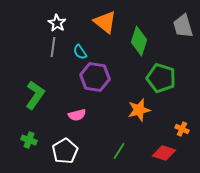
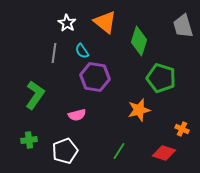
white star: moved 10 px right
gray line: moved 1 px right, 6 px down
cyan semicircle: moved 2 px right, 1 px up
green cross: rotated 28 degrees counterclockwise
white pentagon: rotated 10 degrees clockwise
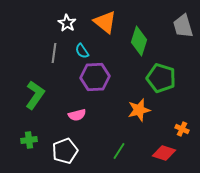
purple hexagon: rotated 12 degrees counterclockwise
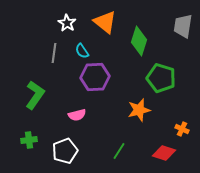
gray trapezoid: rotated 25 degrees clockwise
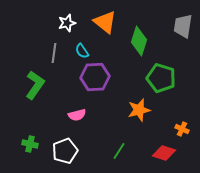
white star: rotated 24 degrees clockwise
green L-shape: moved 10 px up
green cross: moved 1 px right, 4 px down; rotated 21 degrees clockwise
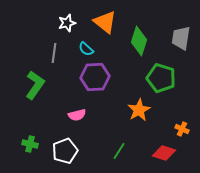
gray trapezoid: moved 2 px left, 12 px down
cyan semicircle: moved 4 px right, 2 px up; rotated 14 degrees counterclockwise
orange star: rotated 15 degrees counterclockwise
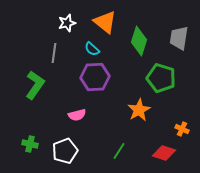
gray trapezoid: moved 2 px left
cyan semicircle: moved 6 px right
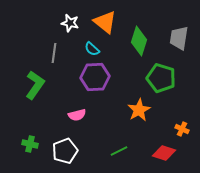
white star: moved 3 px right; rotated 30 degrees clockwise
green line: rotated 30 degrees clockwise
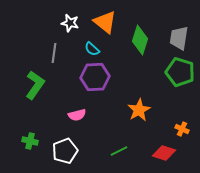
green diamond: moved 1 px right, 1 px up
green pentagon: moved 19 px right, 6 px up
green cross: moved 3 px up
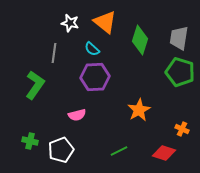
white pentagon: moved 4 px left, 1 px up
